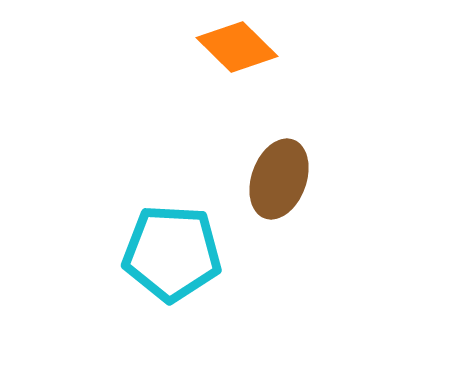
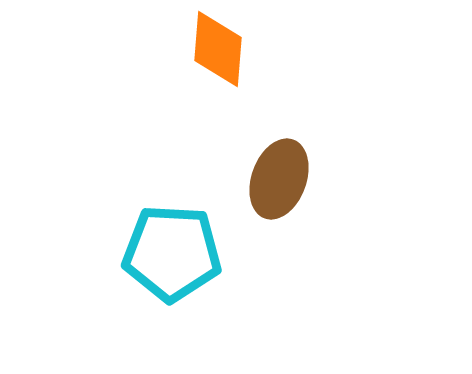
orange diamond: moved 19 px left, 2 px down; rotated 50 degrees clockwise
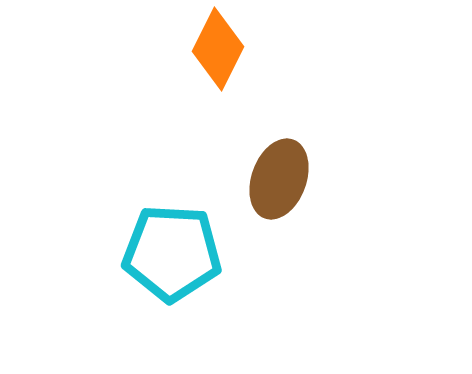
orange diamond: rotated 22 degrees clockwise
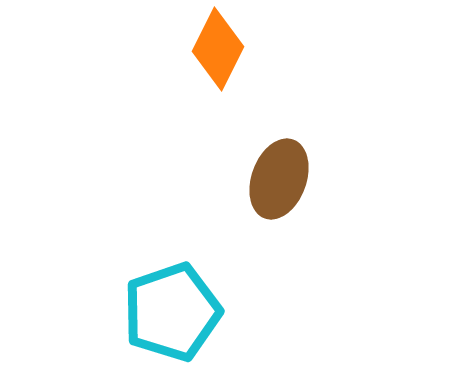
cyan pentagon: moved 59 px down; rotated 22 degrees counterclockwise
